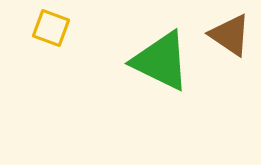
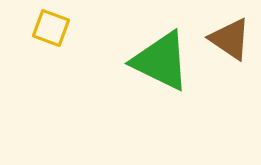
brown triangle: moved 4 px down
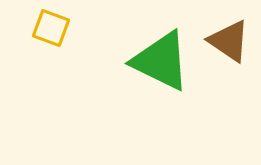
brown triangle: moved 1 px left, 2 px down
